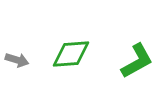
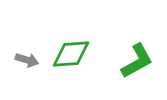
gray arrow: moved 10 px right
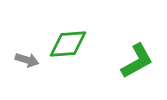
green diamond: moved 3 px left, 10 px up
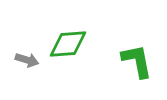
green L-shape: rotated 72 degrees counterclockwise
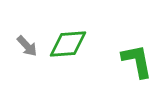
gray arrow: moved 14 px up; rotated 30 degrees clockwise
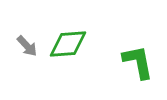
green L-shape: moved 1 px right, 1 px down
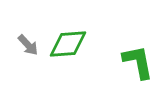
gray arrow: moved 1 px right, 1 px up
